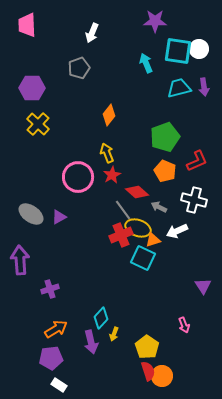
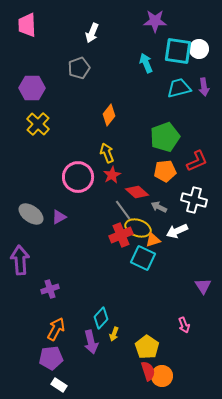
orange pentagon at (165, 171): rotated 30 degrees counterclockwise
orange arrow at (56, 329): rotated 30 degrees counterclockwise
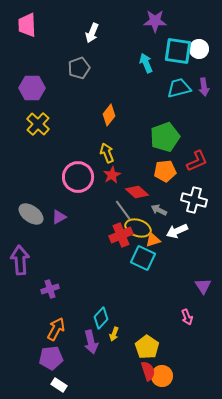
gray arrow at (159, 207): moved 3 px down
pink arrow at (184, 325): moved 3 px right, 8 px up
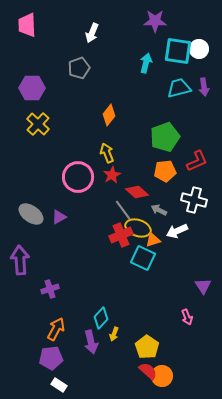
cyan arrow at (146, 63): rotated 36 degrees clockwise
red semicircle at (148, 371): rotated 30 degrees counterclockwise
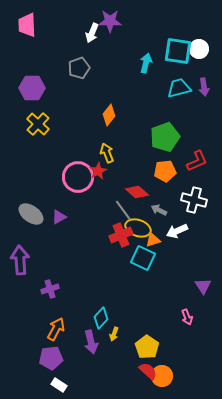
purple star at (155, 21): moved 45 px left
red star at (112, 175): moved 14 px left, 4 px up
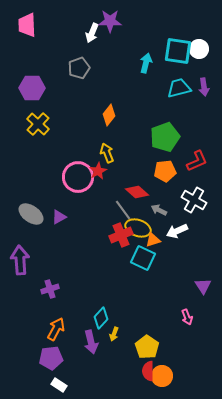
white cross at (194, 200): rotated 15 degrees clockwise
red semicircle at (148, 371): rotated 132 degrees counterclockwise
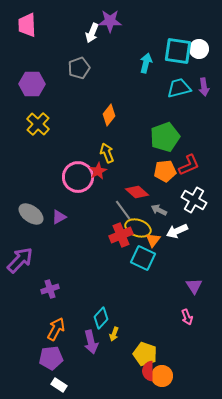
purple hexagon at (32, 88): moved 4 px up
red L-shape at (197, 161): moved 8 px left, 4 px down
orange triangle at (153, 240): rotated 35 degrees counterclockwise
purple arrow at (20, 260): rotated 48 degrees clockwise
purple triangle at (203, 286): moved 9 px left
yellow pentagon at (147, 347): moved 2 px left, 7 px down; rotated 15 degrees counterclockwise
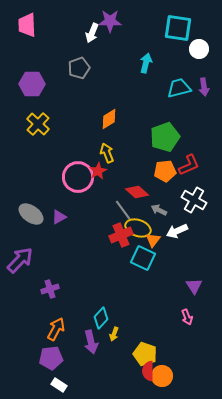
cyan square at (178, 51): moved 23 px up
orange diamond at (109, 115): moved 4 px down; rotated 20 degrees clockwise
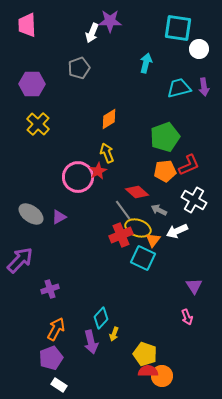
purple pentagon at (51, 358): rotated 15 degrees counterclockwise
red semicircle at (148, 371): rotated 90 degrees clockwise
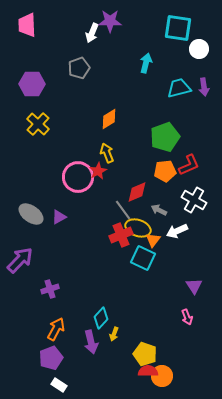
red diamond at (137, 192): rotated 65 degrees counterclockwise
